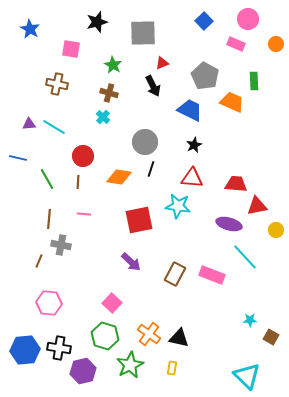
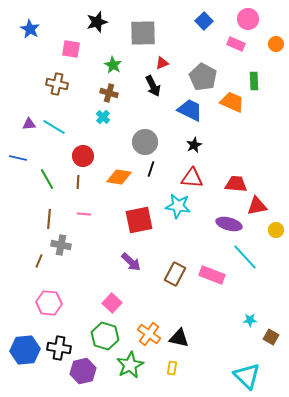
gray pentagon at (205, 76): moved 2 px left, 1 px down
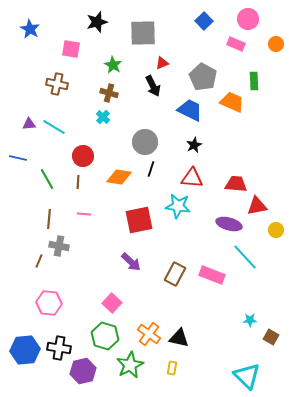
gray cross at (61, 245): moved 2 px left, 1 px down
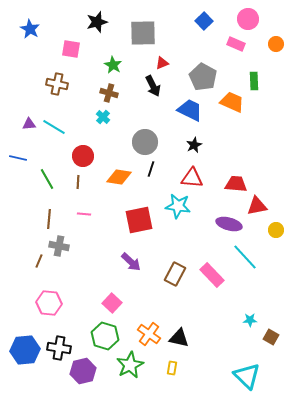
pink rectangle at (212, 275): rotated 25 degrees clockwise
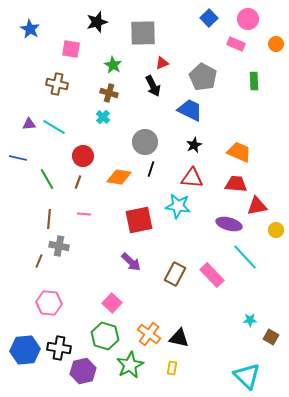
blue square at (204, 21): moved 5 px right, 3 px up
orange trapezoid at (232, 102): moved 7 px right, 50 px down
brown line at (78, 182): rotated 16 degrees clockwise
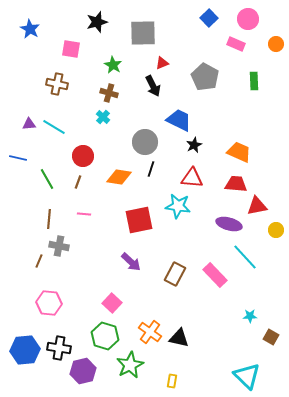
gray pentagon at (203, 77): moved 2 px right
blue trapezoid at (190, 110): moved 11 px left, 10 px down
pink rectangle at (212, 275): moved 3 px right
cyan star at (250, 320): moved 4 px up
orange cross at (149, 334): moved 1 px right, 2 px up
yellow rectangle at (172, 368): moved 13 px down
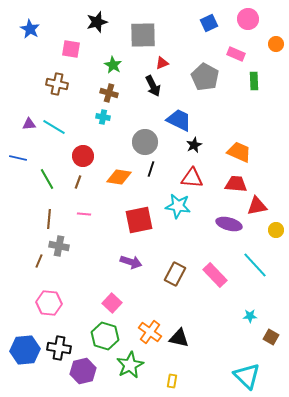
blue square at (209, 18): moved 5 px down; rotated 18 degrees clockwise
gray square at (143, 33): moved 2 px down
pink rectangle at (236, 44): moved 10 px down
cyan cross at (103, 117): rotated 32 degrees counterclockwise
cyan line at (245, 257): moved 10 px right, 8 px down
purple arrow at (131, 262): rotated 25 degrees counterclockwise
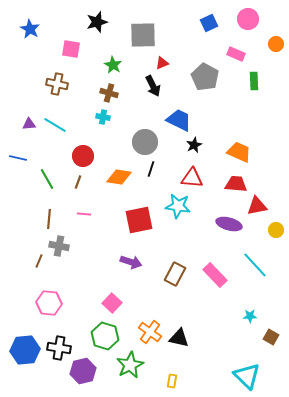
cyan line at (54, 127): moved 1 px right, 2 px up
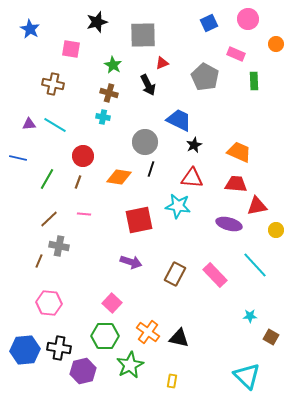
brown cross at (57, 84): moved 4 px left
black arrow at (153, 86): moved 5 px left, 1 px up
green line at (47, 179): rotated 60 degrees clockwise
brown line at (49, 219): rotated 42 degrees clockwise
orange cross at (150, 332): moved 2 px left
green hexagon at (105, 336): rotated 16 degrees counterclockwise
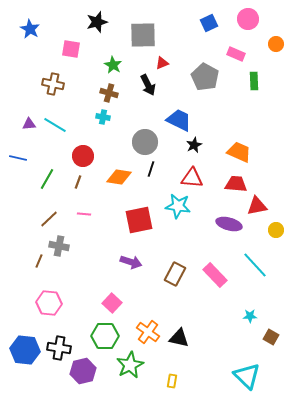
blue hexagon at (25, 350): rotated 12 degrees clockwise
